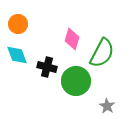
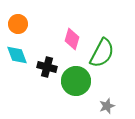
gray star: rotated 21 degrees clockwise
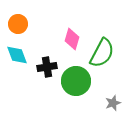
black cross: rotated 24 degrees counterclockwise
gray star: moved 6 px right, 3 px up
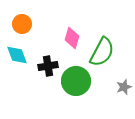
orange circle: moved 4 px right
pink diamond: moved 1 px up
green semicircle: moved 1 px up
black cross: moved 1 px right, 1 px up
gray star: moved 11 px right, 16 px up
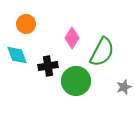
orange circle: moved 4 px right
pink diamond: rotated 15 degrees clockwise
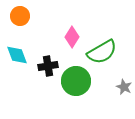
orange circle: moved 6 px left, 8 px up
pink diamond: moved 1 px up
green semicircle: rotated 32 degrees clockwise
gray star: rotated 28 degrees counterclockwise
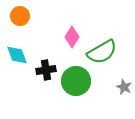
black cross: moved 2 px left, 4 px down
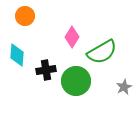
orange circle: moved 5 px right
cyan diamond: rotated 25 degrees clockwise
gray star: rotated 21 degrees clockwise
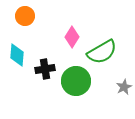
black cross: moved 1 px left, 1 px up
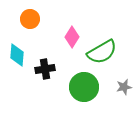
orange circle: moved 5 px right, 3 px down
green circle: moved 8 px right, 6 px down
gray star: rotated 14 degrees clockwise
